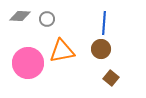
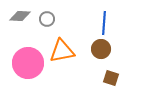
brown square: rotated 21 degrees counterclockwise
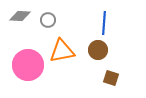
gray circle: moved 1 px right, 1 px down
brown circle: moved 3 px left, 1 px down
pink circle: moved 2 px down
